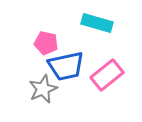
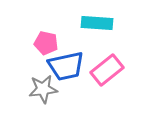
cyan rectangle: rotated 12 degrees counterclockwise
pink rectangle: moved 5 px up
gray star: rotated 16 degrees clockwise
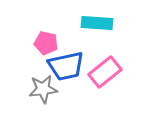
pink rectangle: moved 2 px left, 2 px down
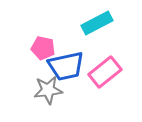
cyan rectangle: rotated 32 degrees counterclockwise
pink pentagon: moved 3 px left, 5 px down
gray star: moved 5 px right, 1 px down
